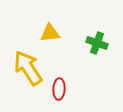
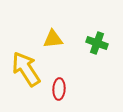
yellow triangle: moved 3 px right, 6 px down
yellow arrow: moved 2 px left, 1 px down
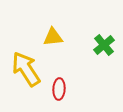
yellow triangle: moved 2 px up
green cross: moved 7 px right, 2 px down; rotated 30 degrees clockwise
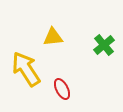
red ellipse: moved 3 px right; rotated 30 degrees counterclockwise
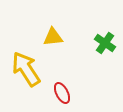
green cross: moved 1 px right, 2 px up; rotated 15 degrees counterclockwise
red ellipse: moved 4 px down
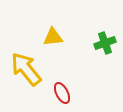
green cross: rotated 35 degrees clockwise
yellow arrow: rotated 6 degrees counterclockwise
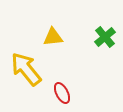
green cross: moved 6 px up; rotated 20 degrees counterclockwise
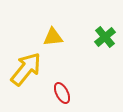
yellow arrow: rotated 78 degrees clockwise
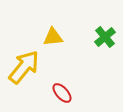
yellow arrow: moved 2 px left, 2 px up
red ellipse: rotated 15 degrees counterclockwise
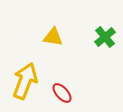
yellow triangle: rotated 15 degrees clockwise
yellow arrow: moved 1 px right, 14 px down; rotated 18 degrees counterclockwise
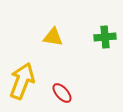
green cross: rotated 35 degrees clockwise
yellow arrow: moved 3 px left
